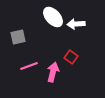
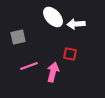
red square: moved 1 px left, 3 px up; rotated 24 degrees counterclockwise
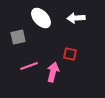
white ellipse: moved 12 px left, 1 px down
white arrow: moved 6 px up
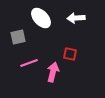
pink line: moved 3 px up
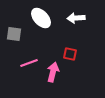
gray square: moved 4 px left, 3 px up; rotated 21 degrees clockwise
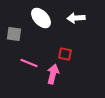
red square: moved 5 px left
pink line: rotated 42 degrees clockwise
pink arrow: moved 2 px down
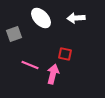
gray square: rotated 28 degrees counterclockwise
pink line: moved 1 px right, 2 px down
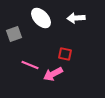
pink arrow: rotated 132 degrees counterclockwise
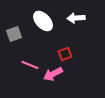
white ellipse: moved 2 px right, 3 px down
red square: rotated 32 degrees counterclockwise
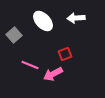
gray square: moved 1 px down; rotated 21 degrees counterclockwise
